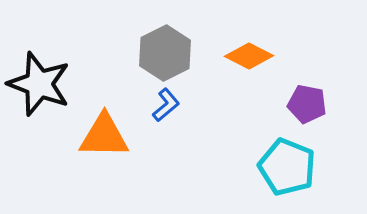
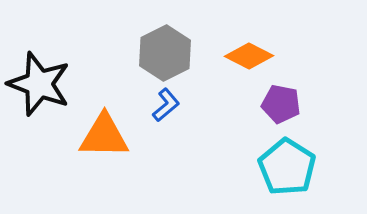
purple pentagon: moved 26 px left
cyan pentagon: rotated 10 degrees clockwise
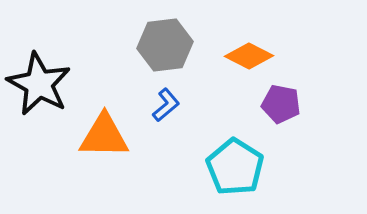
gray hexagon: moved 8 px up; rotated 20 degrees clockwise
black star: rotated 8 degrees clockwise
cyan pentagon: moved 52 px left
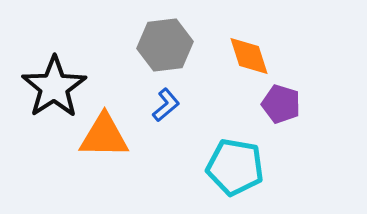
orange diamond: rotated 45 degrees clockwise
black star: moved 15 px right, 3 px down; rotated 10 degrees clockwise
purple pentagon: rotated 6 degrees clockwise
cyan pentagon: rotated 22 degrees counterclockwise
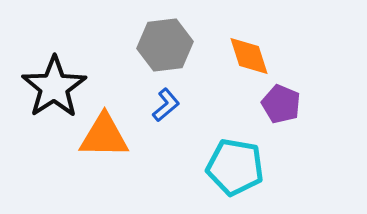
purple pentagon: rotated 6 degrees clockwise
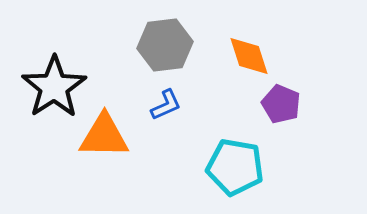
blue L-shape: rotated 16 degrees clockwise
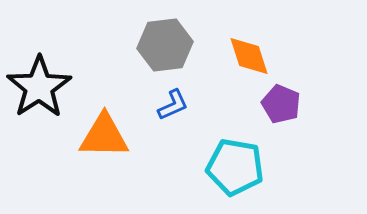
black star: moved 15 px left
blue L-shape: moved 7 px right
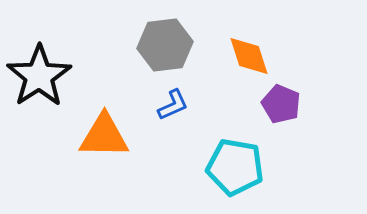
black star: moved 11 px up
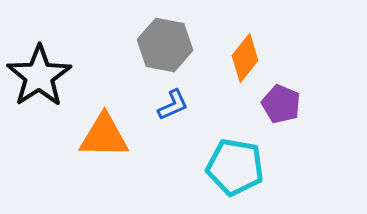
gray hexagon: rotated 18 degrees clockwise
orange diamond: moved 4 px left, 2 px down; rotated 57 degrees clockwise
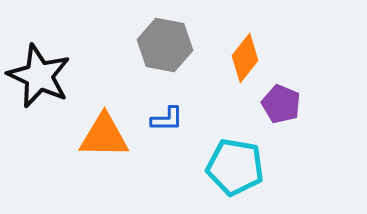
black star: rotated 14 degrees counterclockwise
blue L-shape: moved 6 px left, 14 px down; rotated 24 degrees clockwise
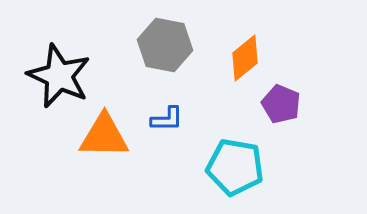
orange diamond: rotated 12 degrees clockwise
black star: moved 20 px right
